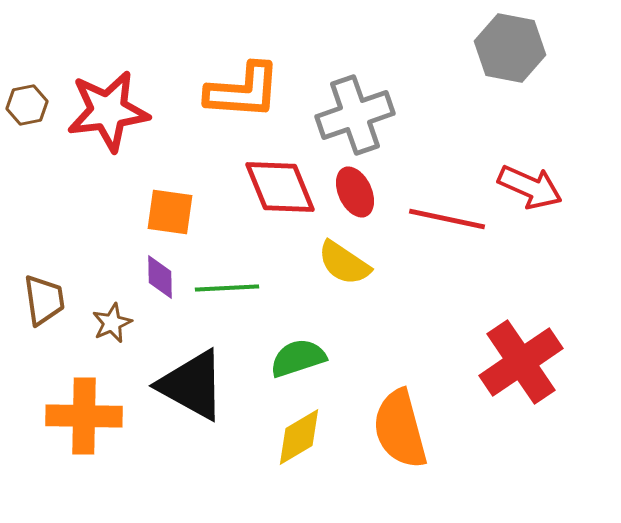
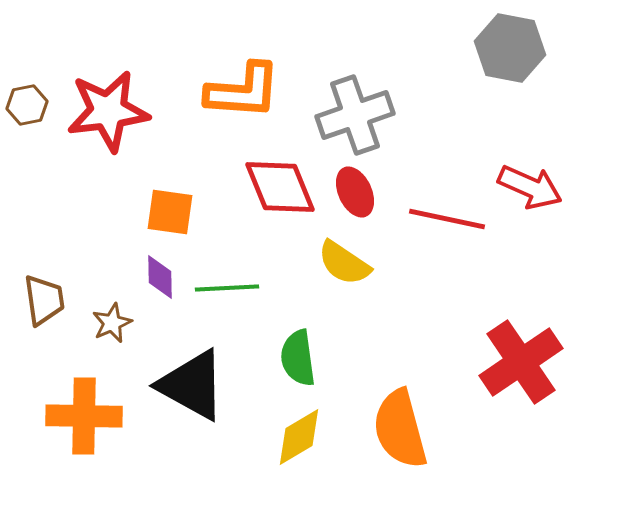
green semicircle: rotated 80 degrees counterclockwise
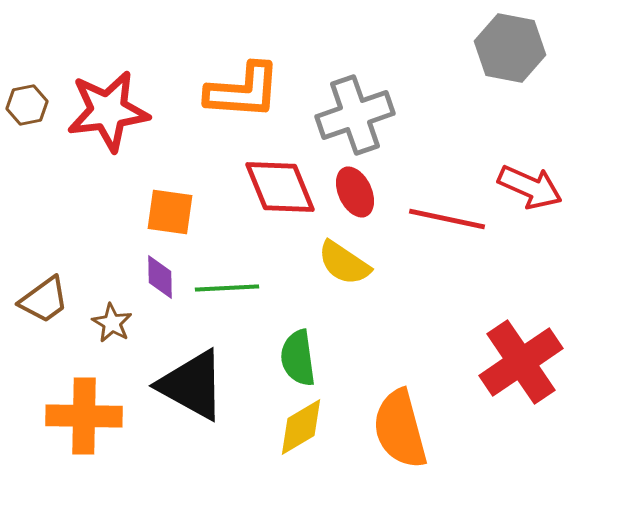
brown trapezoid: rotated 62 degrees clockwise
brown star: rotated 18 degrees counterclockwise
yellow diamond: moved 2 px right, 10 px up
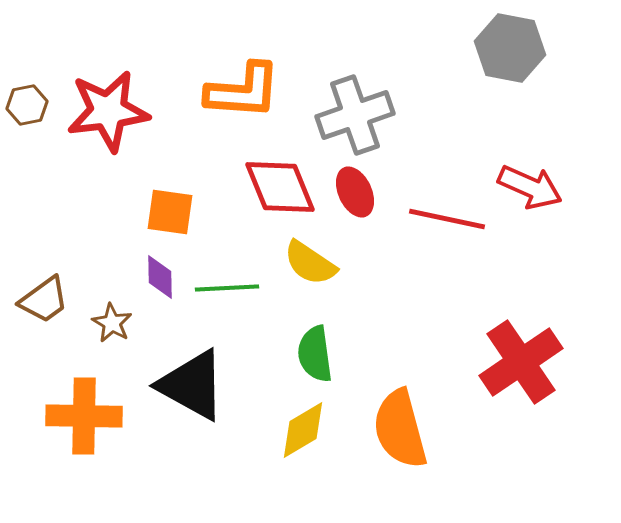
yellow semicircle: moved 34 px left
green semicircle: moved 17 px right, 4 px up
yellow diamond: moved 2 px right, 3 px down
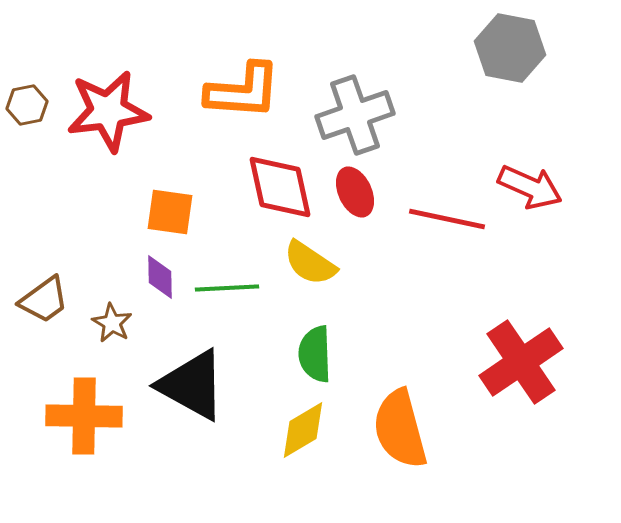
red diamond: rotated 10 degrees clockwise
green semicircle: rotated 6 degrees clockwise
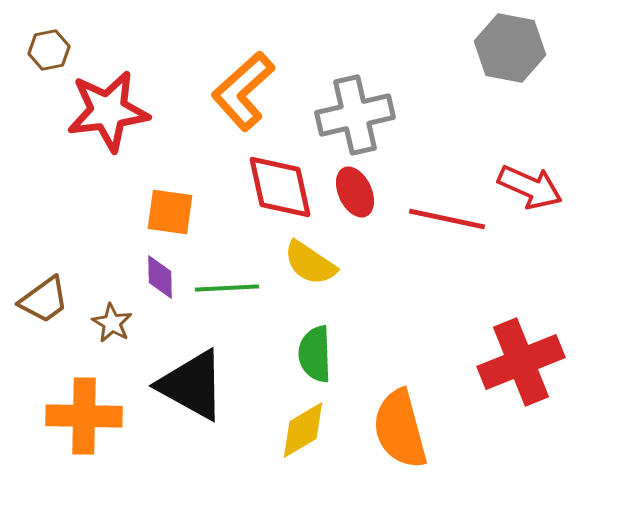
orange L-shape: rotated 134 degrees clockwise
brown hexagon: moved 22 px right, 55 px up
gray cross: rotated 6 degrees clockwise
red cross: rotated 12 degrees clockwise
